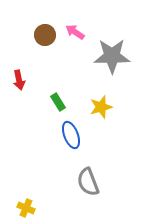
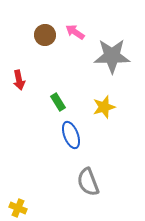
yellow star: moved 3 px right
yellow cross: moved 8 px left
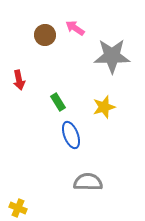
pink arrow: moved 4 px up
gray semicircle: rotated 112 degrees clockwise
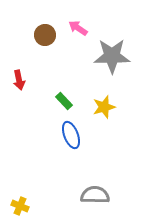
pink arrow: moved 3 px right
green rectangle: moved 6 px right, 1 px up; rotated 12 degrees counterclockwise
gray semicircle: moved 7 px right, 13 px down
yellow cross: moved 2 px right, 2 px up
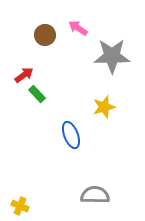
red arrow: moved 5 px right, 5 px up; rotated 114 degrees counterclockwise
green rectangle: moved 27 px left, 7 px up
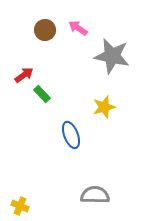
brown circle: moved 5 px up
gray star: rotated 12 degrees clockwise
green rectangle: moved 5 px right
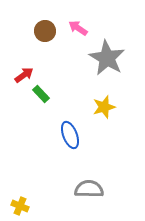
brown circle: moved 1 px down
gray star: moved 5 px left, 2 px down; rotated 18 degrees clockwise
green rectangle: moved 1 px left
blue ellipse: moved 1 px left
gray semicircle: moved 6 px left, 6 px up
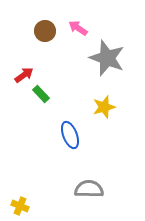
gray star: rotated 9 degrees counterclockwise
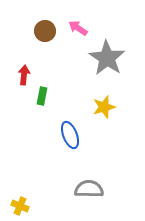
gray star: rotated 12 degrees clockwise
red arrow: rotated 48 degrees counterclockwise
green rectangle: moved 1 px right, 2 px down; rotated 54 degrees clockwise
